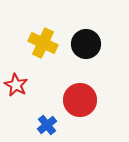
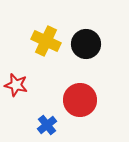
yellow cross: moved 3 px right, 2 px up
red star: rotated 15 degrees counterclockwise
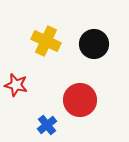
black circle: moved 8 px right
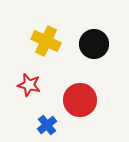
red star: moved 13 px right
